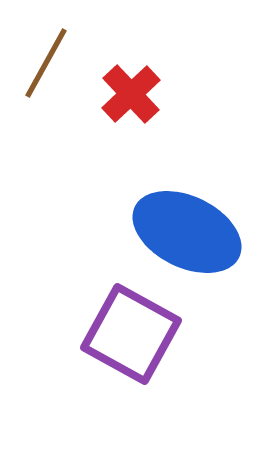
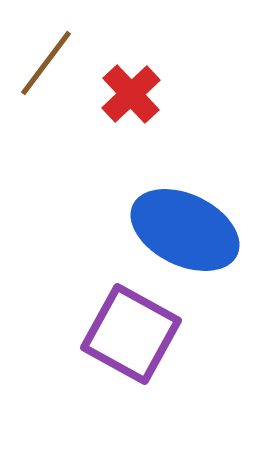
brown line: rotated 8 degrees clockwise
blue ellipse: moved 2 px left, 2 px up
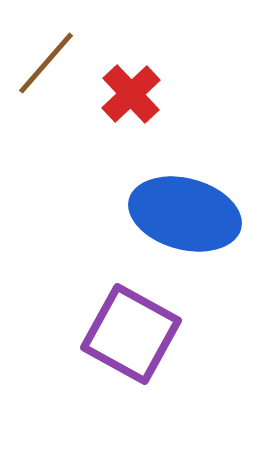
brown line: rotated 4 degrees clockwise
blue ellipse: moved 16 px up; rotated 11 degrees counterclockwise
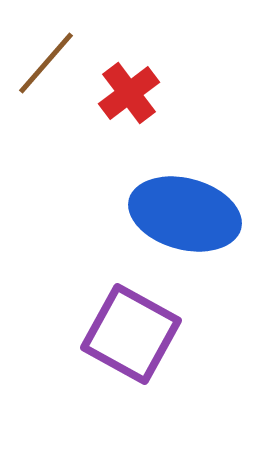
red cross: moved 2 px left, 1 px up; rotated 6 degrees clockwise
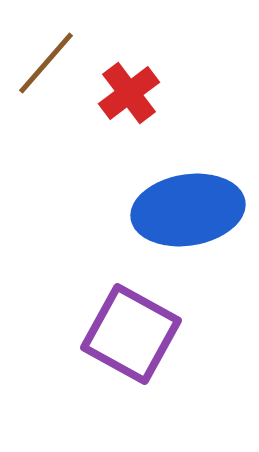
blue ellipse: moved 3 px right, 4 px up; rotated 24 degrees counterclockwise
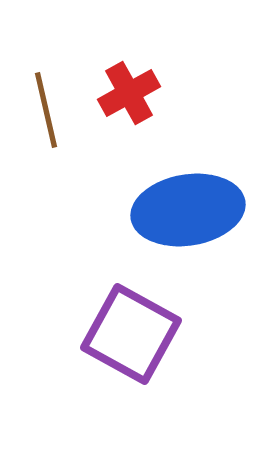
brown line: moved 47 px down; rotated 54 degrees counterclockwise
red cross: rotated 8 degrees clockwise
